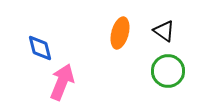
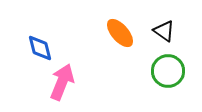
orange ellipse: rotated 56 degrees counterclockwise
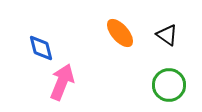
black triangle: moved 3 px right, 4 px down
blue diamond: moved 1 px right
green circle: moved 1 px right, 14 px down
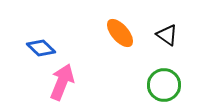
blue diamond: rotated 32 degrees counterclockwise
green circle: moved 5 px left
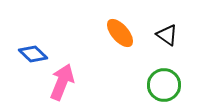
blue diamond: moved 8 px left, 6 px down
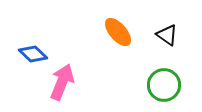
orange ellipse: moved 2 px left, 1 px up
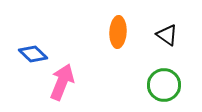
orange ellipse: rotated 44 degrees clockwise
